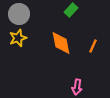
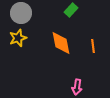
gray circle: moved 2 px right, 1 px up
orange line: rotated 32 degrees counterclockwise
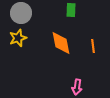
green rectangle: rotated 40 degrees counterclockwise
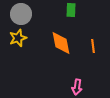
gray circle: moved 1 px down
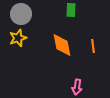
orange diamond: moved 1 px right, 2 px down
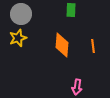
orange diamond: rotated 15 degrees clockwise
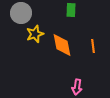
gray circle: moved 1 px up
yellow star: moved 17 px right, 4 px up
orange diamond: rotated 15 degrees counterclockwise
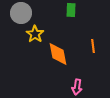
yellow star: rotated 18 degrees counterclockwise
orange diamond: moved 4 px left, 9 px down
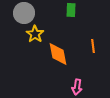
gray circle: moved 3 px right
